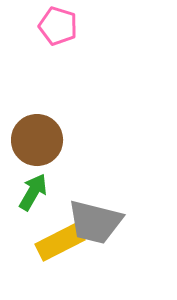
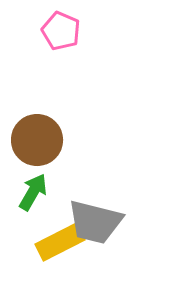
pink pentagon: moved 3 px right, 5 px down; rotated 6 degrees clockwise
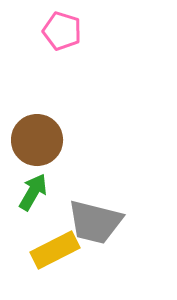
pink pentagon: moved 1 px right; rotated 6 degrees counterclockwise
yellow rectangle: moved 5 px left, 8 px down
